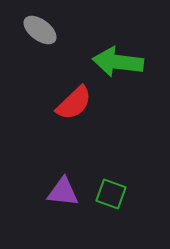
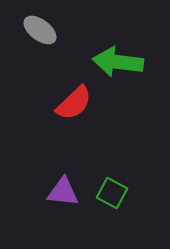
green square: moved 1 px right, 1 px up; rotated 8 degrees clockwise
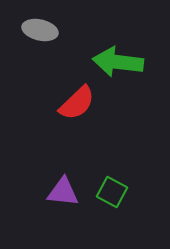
gray ellipse: rotated 24 degrees counterclockwise
red semicircle: moved 3 px right
green square: moved 1 px up
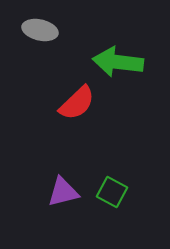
purple triangle: rotated 20 degrees counterclockwise
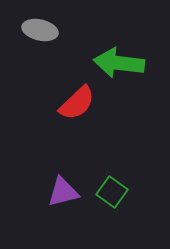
green arrow: moved 1 px right, 1 px down
green square: rotated 8 degrees clockwise
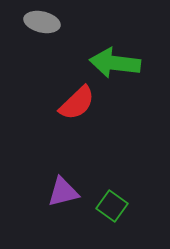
gray ellipse: moved 2 px right, 8 px up
green arrow: moved 4 px left
green square: moved 14 px down
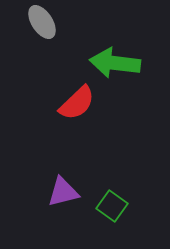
gray ellipse: rotated 44 degrees clockwise
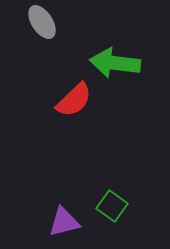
red semicircle: moved 3 px left, 3 px up
purple triangle: moved 1 px right, 30 px down
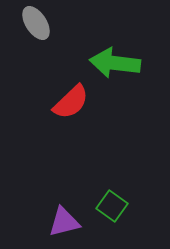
gray ellipse: moved 6 px left, 1 px down
red semicircle: moved 3 px left, 2 px down
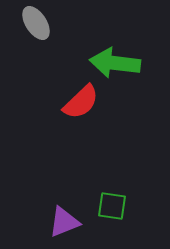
red semicircle: moved 10 px right
green square: rotated 28 degrees counterclockwise
purple triangle: rotated 8 degrees counterclockwise
